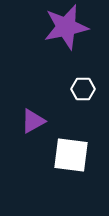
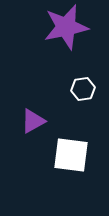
white hexagon: rotated 10 degrees counterclockwise
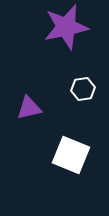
purple triangle: moved 4 px left, 13 px up; rotated 16 degrees clockwise
white square: rotated 15 degrees clockwise
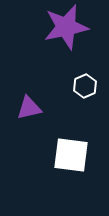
white hexagon: moved 2 px right, 3 px up; rotated 15 degrees counterclockwise
white square: rotated 15 degrees counterclockwise
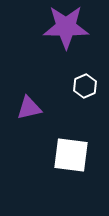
purple star: rotated 12 degrees clockwise
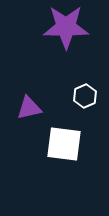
white hexagon: moved 10 px down
white square: moved 7 px left, 11 px up
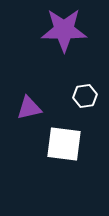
purple star: moved 2 px left, 3 px down
white hexagon: rotated 15 degrees clockwise
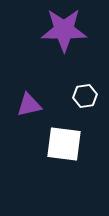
purple triangle: moved 3 px up
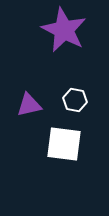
purple star: rotated 27 degrees clockwise
white hexagon: moved 10 px left, 4 px down; rotated 20 degrees clockwise
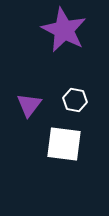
purple triangle: rotated 40 degrees counterclockwise
